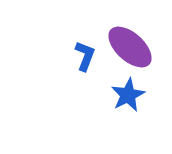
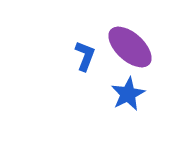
blue star: moved 1 px up
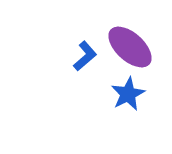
blue L-shape: rotated 28 degrees clockwise
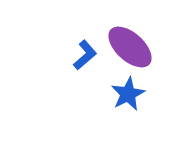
blue L-shape: moved 1 px up
